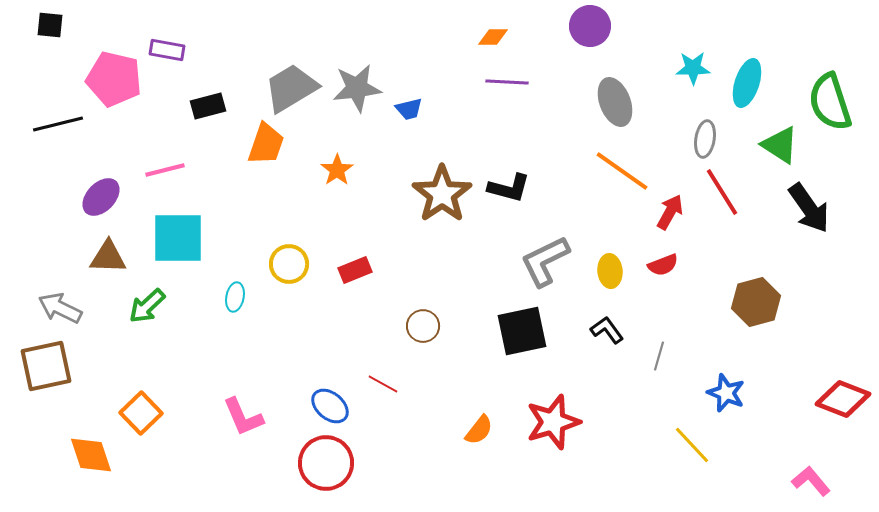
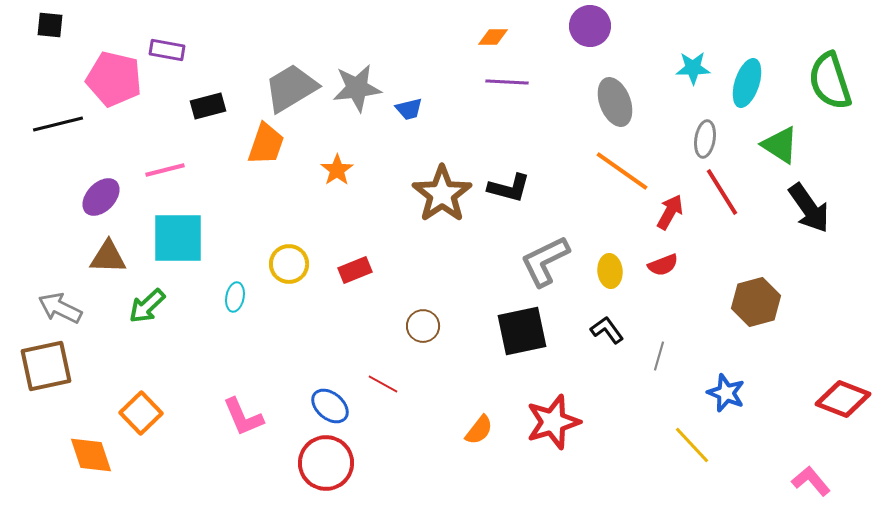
green semicircle at (830, 102): moved 21 px up
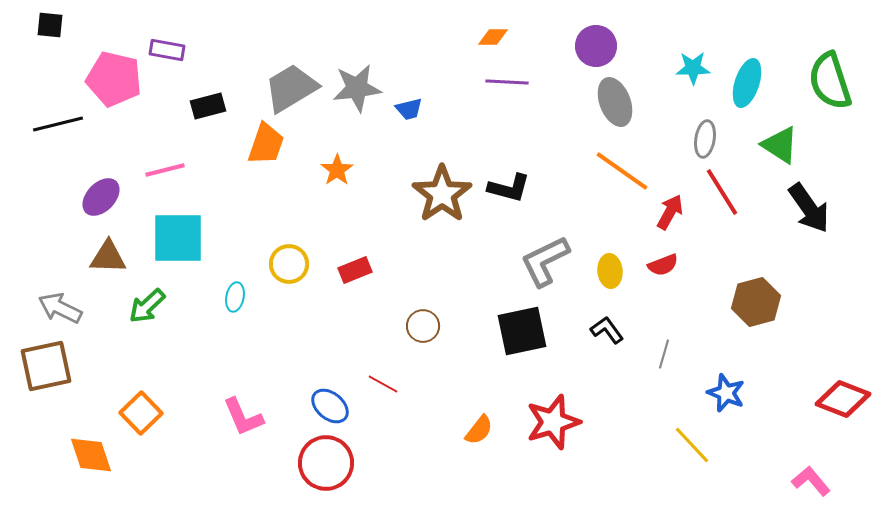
purple circle at (590, 26): moved 6 px right, 20 px down
gray line at (659, 356): moved 5 px right, 2 px up
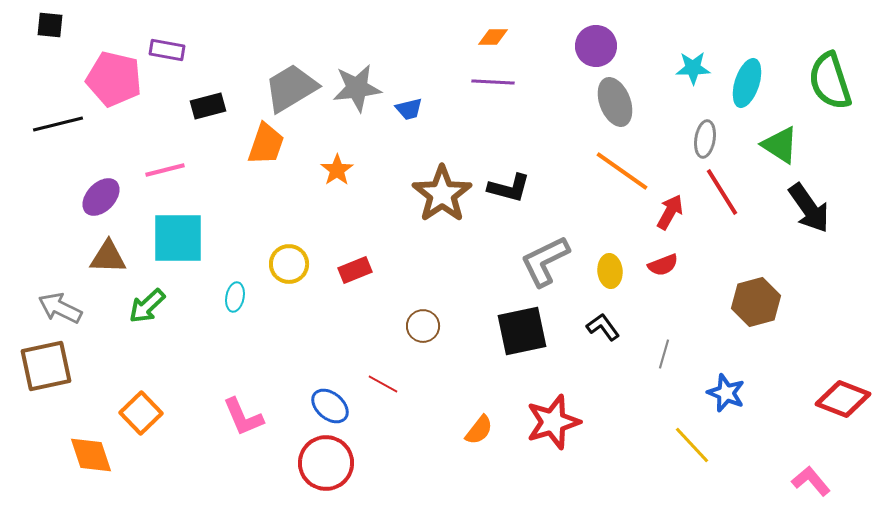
purple line at (507, 82): moved 14 px left
black L-shape at (607, 330): moved 4 px left, 3 px up
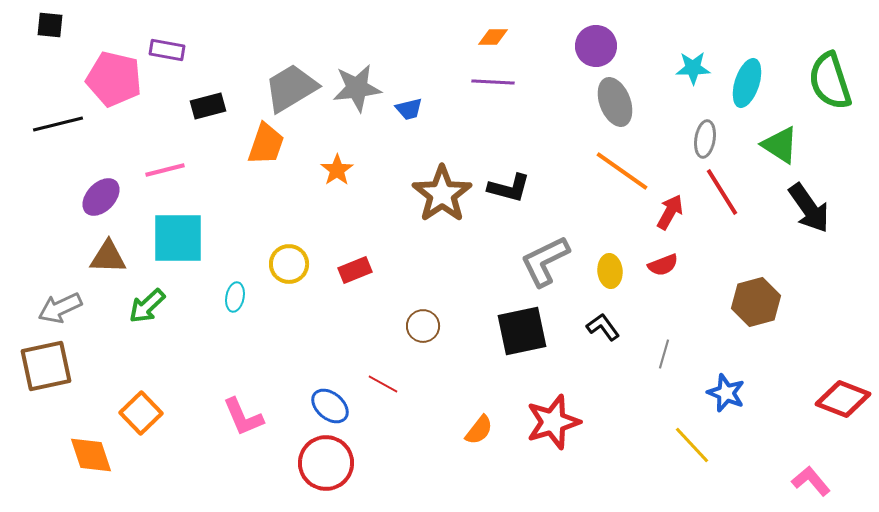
gray arrow at (60, 308): rotated 51 degrees counterclockwise
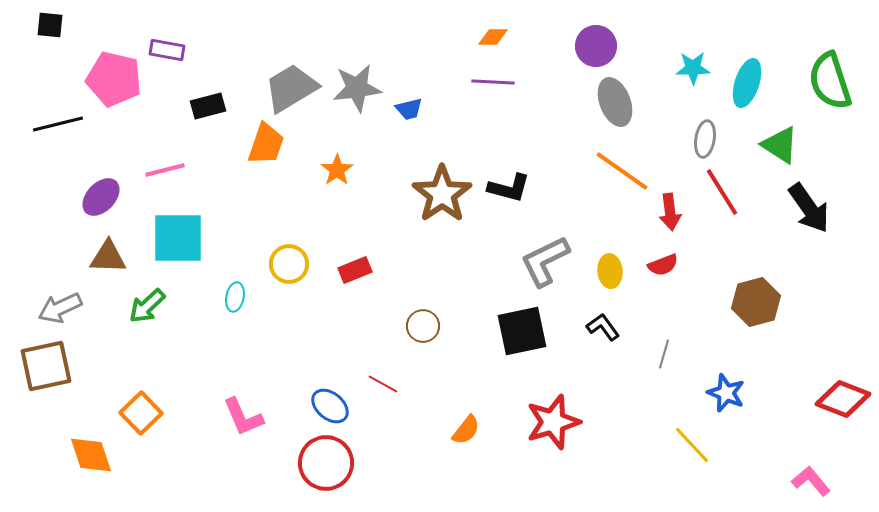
red arrow at (670, 212): rotated 144 degrees clockwise
orange semicircle at (479, 430): moved 13 px left
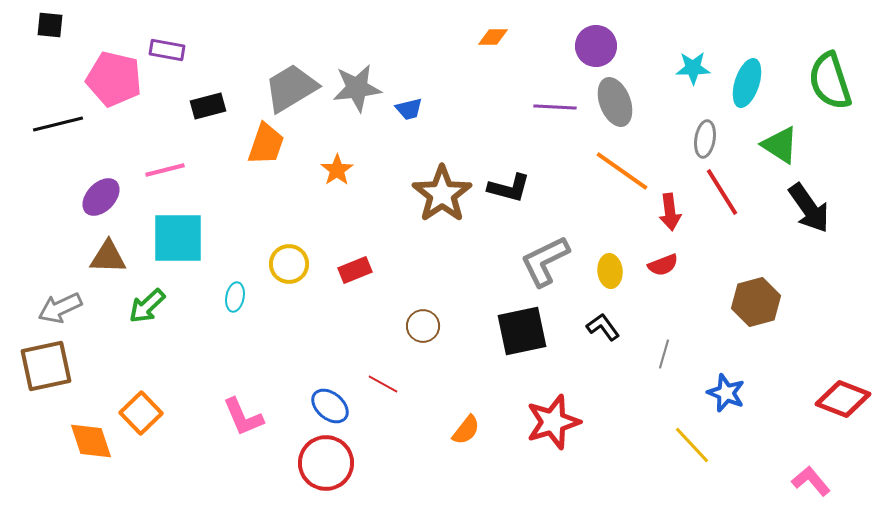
purple line at (493, 82): moved 62 px right, 25 px down
orange diamond at (91, 455): moved 14 px up
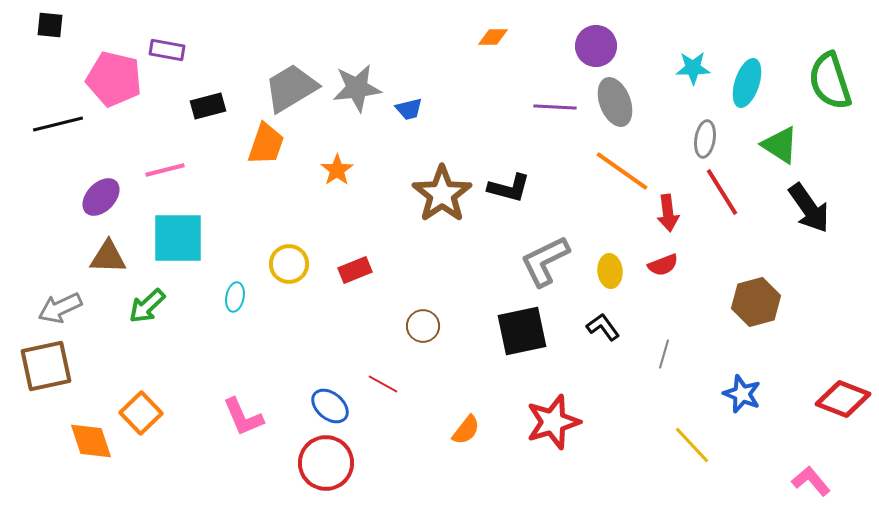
red arrow at (670, 212): moved 2 px left, 1 px down
blue star at (726, 393): moved 16 px right, 1 px down
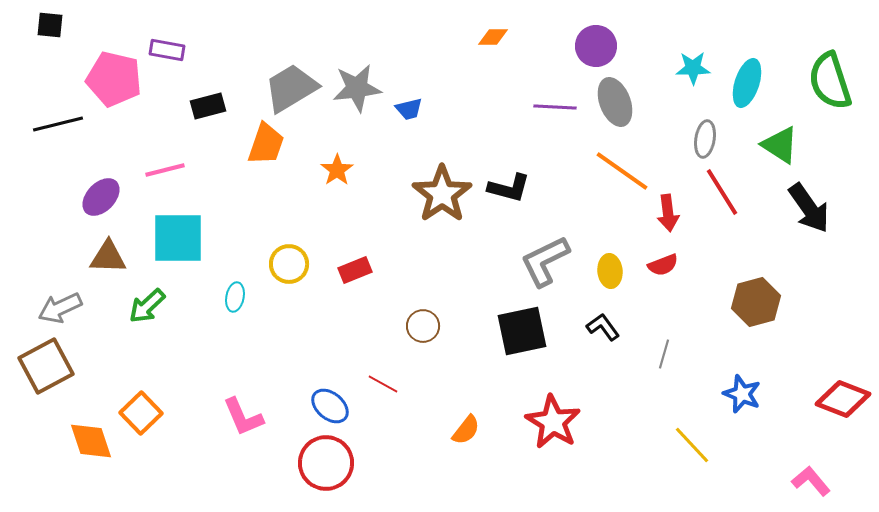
brown square at (46, 366): rotated 16 degrees counterclockwise
red star at (553, 422): rotated 24 degrees counterclockwise
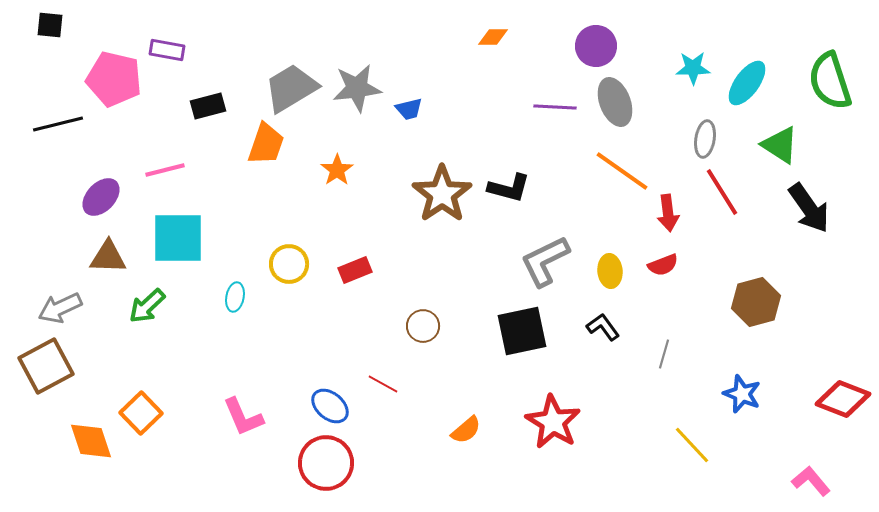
cyan ellipse at (747, 83): rotated 18 degrees clockwise
orange semicircle at (466, 430): rotated 12 degrees clockwise
